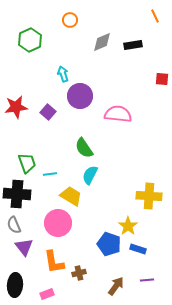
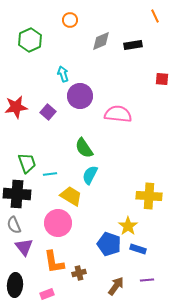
gray diamond: moved 1 px left, 1 px up
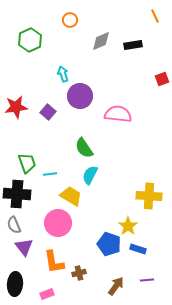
red square: rotated 24 degrees counterclockwise
black ellipse: moved 1 px up
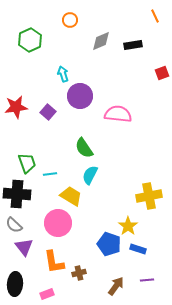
red square: moved 6 px up
yellow cross: rotated 15 degrees counterclockwise
gray semicircle: rotated 24 degrees counterclockwise
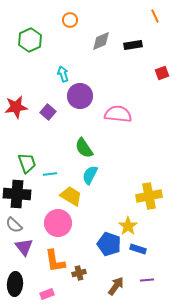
orange L-shape: moved 1 px right, 1 px up
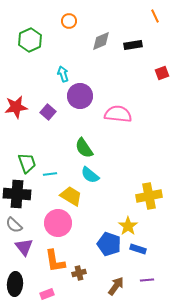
orange circle: moved 1 px left, 1 px down
cyan semicircle: rotated 78 degrees counterclockwise
